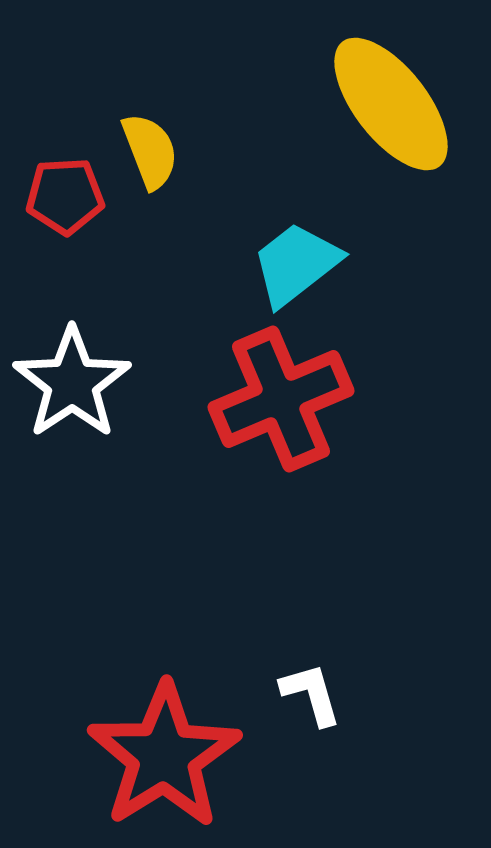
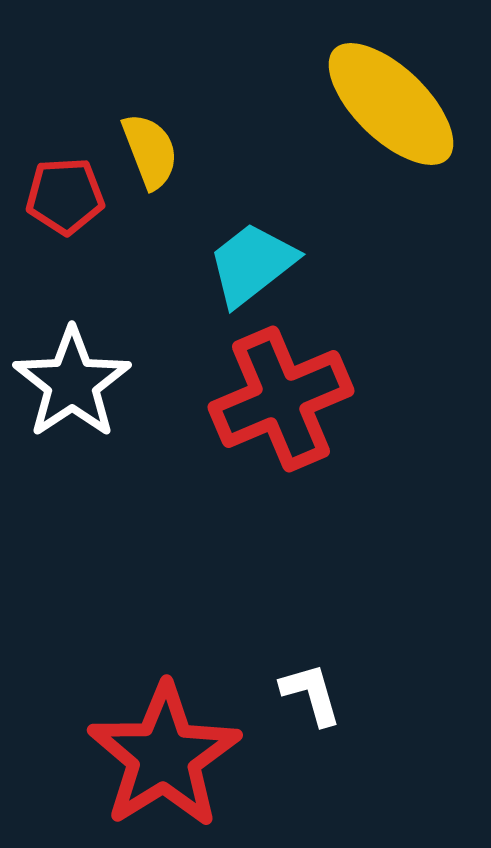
yellow ellipse: rotated 8 degrees counterclockwise
cyan trapezoid: moved 44 px left
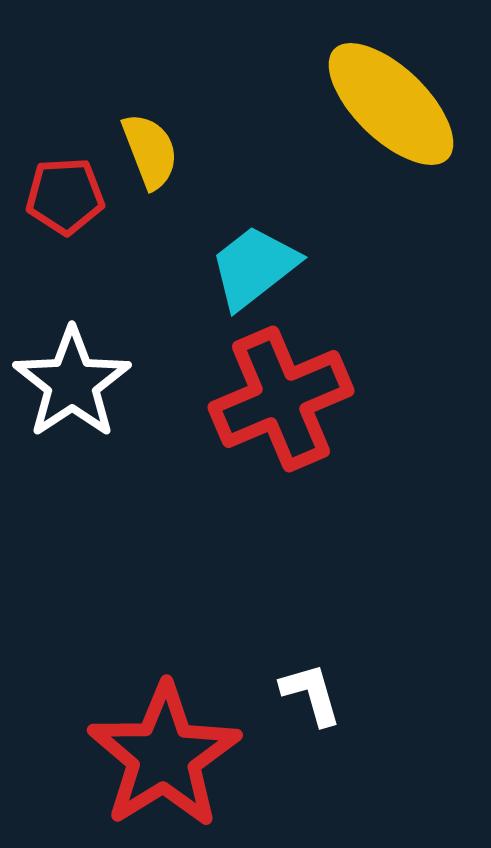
cyan trapezoid: moved 2 px right, 3 px down
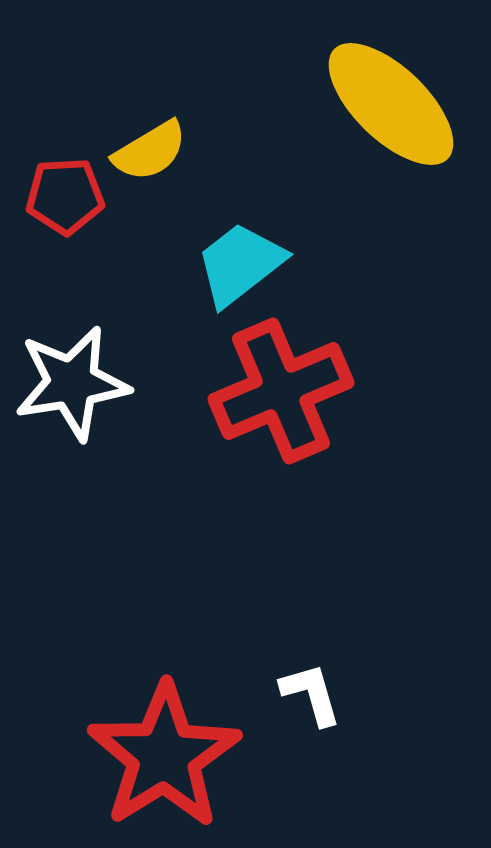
yellow semicircle: rotated 80 degrees clockwise
cyan trapezoid: moved 14 px left, 3 px up
white star: rotated 25 degrees clockwise
red cross: moved 8 px up
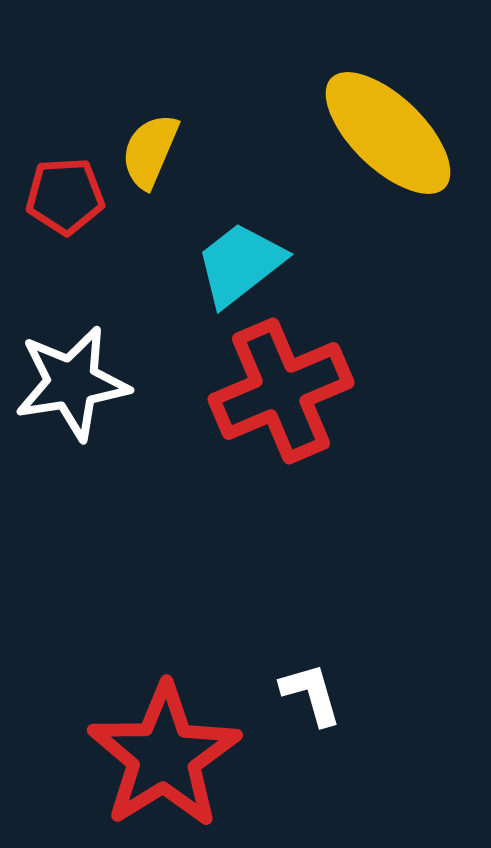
yellow ellipse: moved 3 px left, 29 px down
yellow semicircle: rotated 144 degrees clockwise
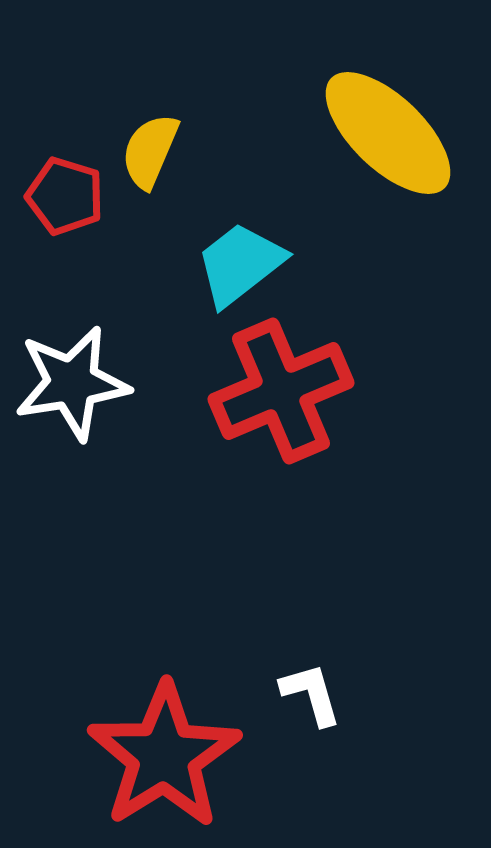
red pentagon: rotated 20 degrees clockwise
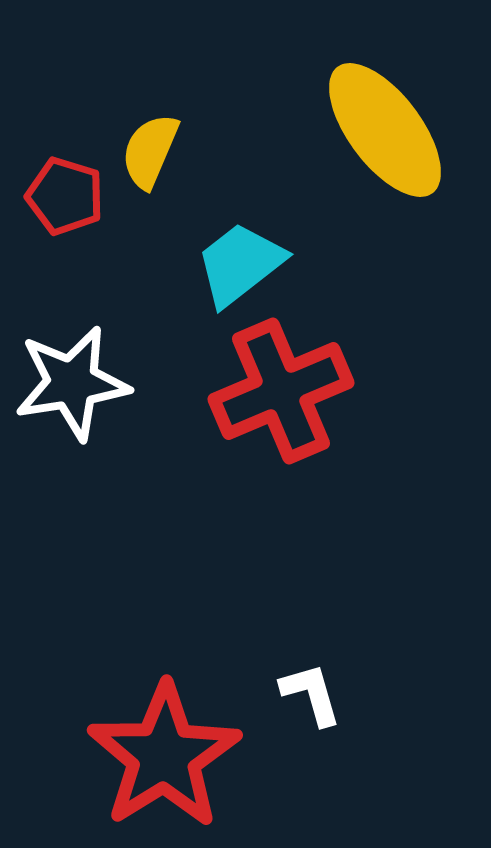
yellow ellipse: moved 3 px left, 3 px up; rotated 9 degrees clockwise
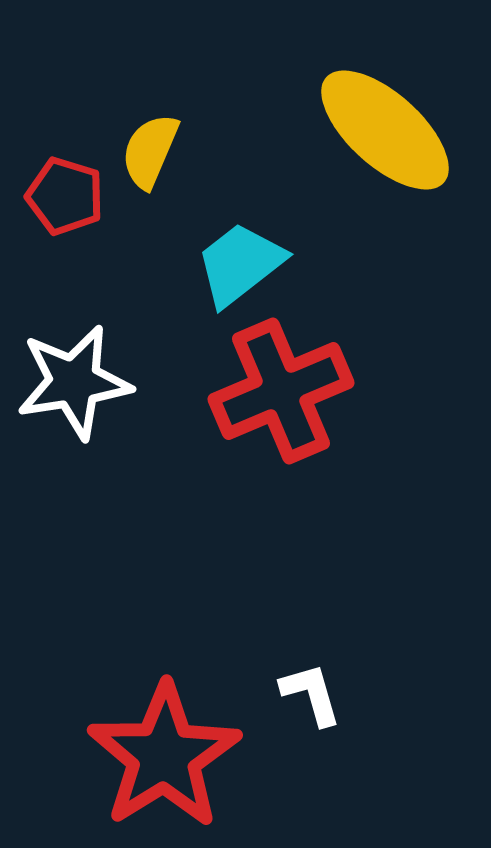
yellow ellipse: rotated 11 degrees counterclockwise
white star: moved 2 px right, 1 px up
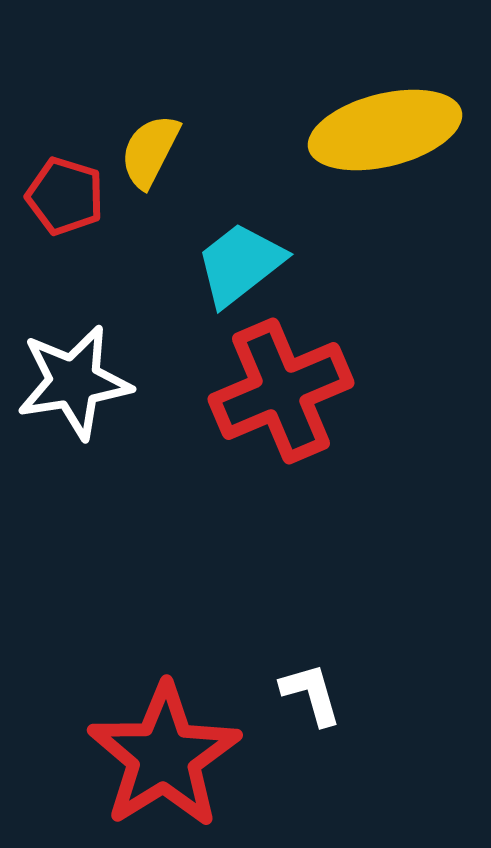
yellow ellipse: rotated 56 degrees counterclockwise
yellow semicircle: rotated 4 degrees clockwise
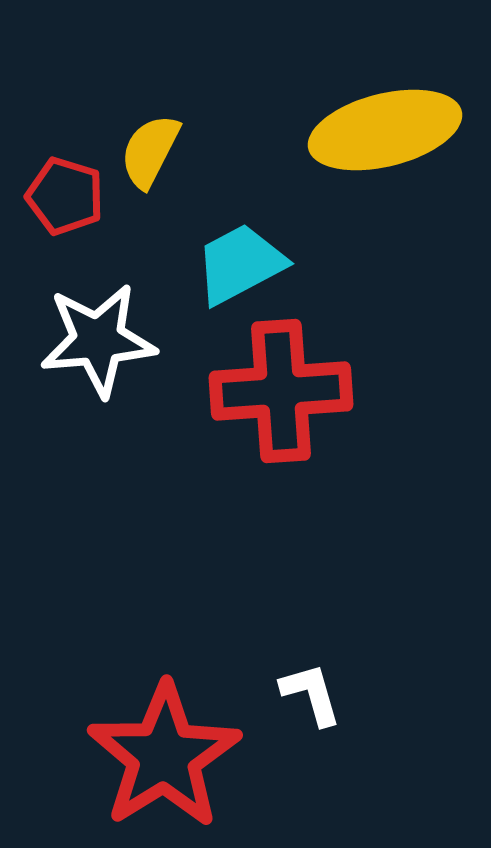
cyan trapezoid: rotated 10 degrees clockwise
white star: moved 24 px right, 42 px up; rotated 4 degrees clockwise
red cross: rotated 19 degrees clockwise
